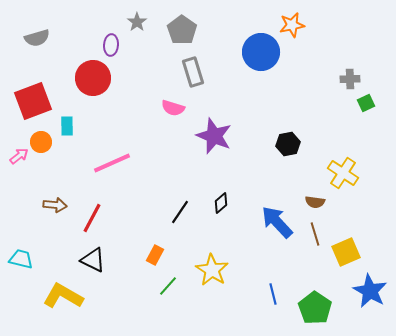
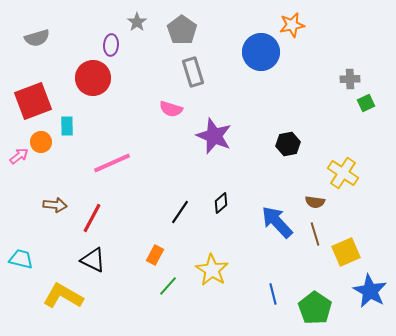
pink semicircle: moved 2 px left, 1 px down
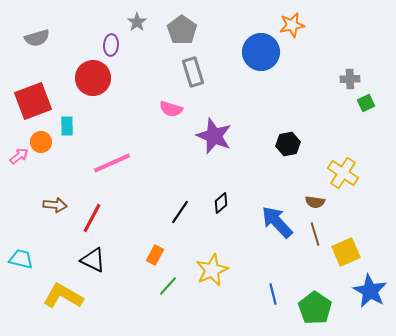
yellow star: rotated 16 degrees clockwise
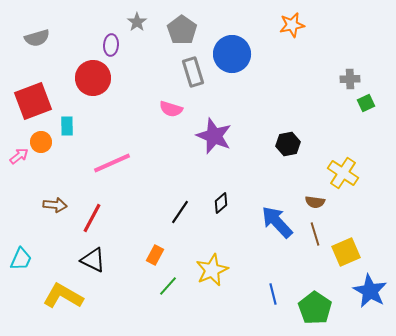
blue circle: moved 29 px left, 2 px down
cyan trapezoid: rotated 100 degrees clockwise
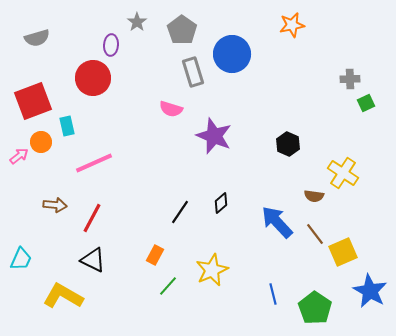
cyan rectangle: rotated 12 degrees counterclockwise
black hexagon: rotated 25 degrees counterclockwise
pink line: moved 18 px left
brown semicircle: moved 1 px left, 6 px up
brown line: rotated 20 degrees counterclockwise
yellow square: moved 3 px left
